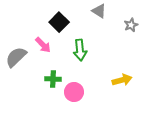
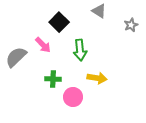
yellow arrow: moved 25 px left, 2 px up; rotated 24 degrees clockwise
pink circle: moved 1 px left, 5 px down
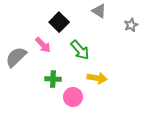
green arrow: rotated 35 degrees counterclockwise
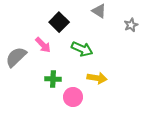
green arrow: moved 2 px right, 1 px up; rotated 25 degrees counterclockwise
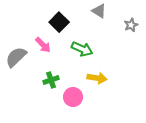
green cross: moved 2 px left, 1 px down; rotated 21 degrees counterclockwise
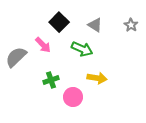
gray triangle: moved 4 px left, 14 px down
gray star: rotated 16 degrees counterclockwise
